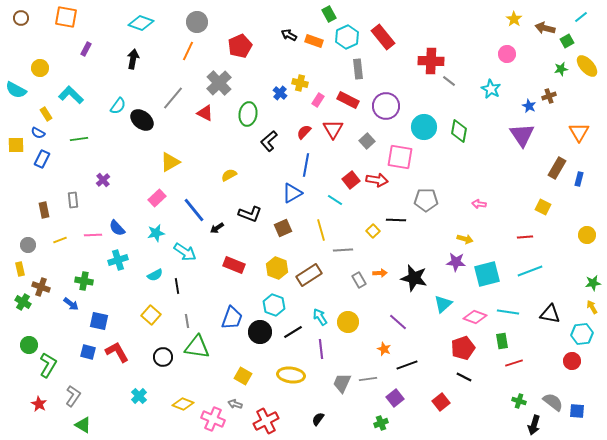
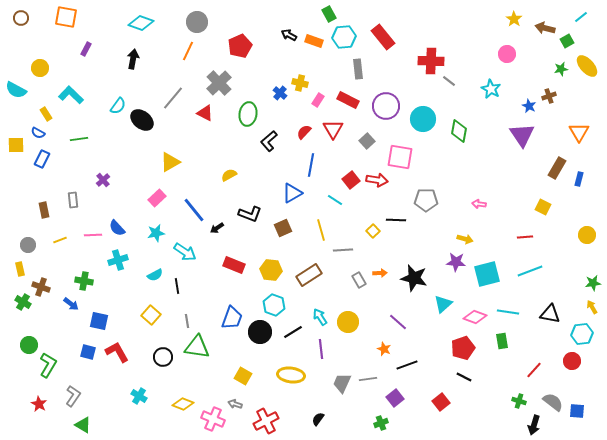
cyan hexagon at (347, 37): moved 3 px left; rotated 20 degrees clockwise
cyan circle at (424, 127): moved 1 px left, 8 px up
blue line at (306, 165): moved 5 px right
yellow hexagon at (277, 268): moved 6 px left, 2 px down; rotated 15 degrees counterclockwise
red line at (514, 363): moved 20 px right, 7 px down; rotated 30 degrees counterclockwise
cyan cross at (139, 396): rotated 14 degrees counterclockwise
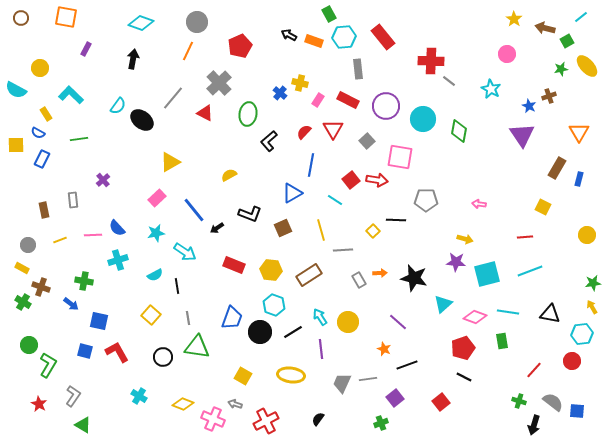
yellow rectangle at (20, 269): moved 2 px right, 1 px up; rotated 48 degrees counterclockwise
gray line at (187, 321): moved 1 px right, 3 px up
blue square at (88, 352): moved 3 px left, 1 px up
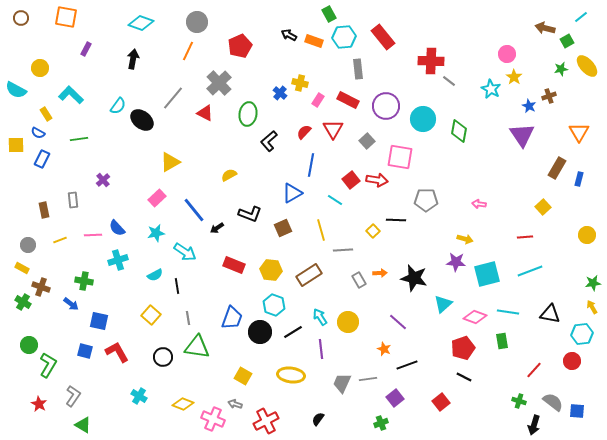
yellow star at (514, 19): moved 58 px down
yellow square at (543, 207): rotated 21 degrees clockwise
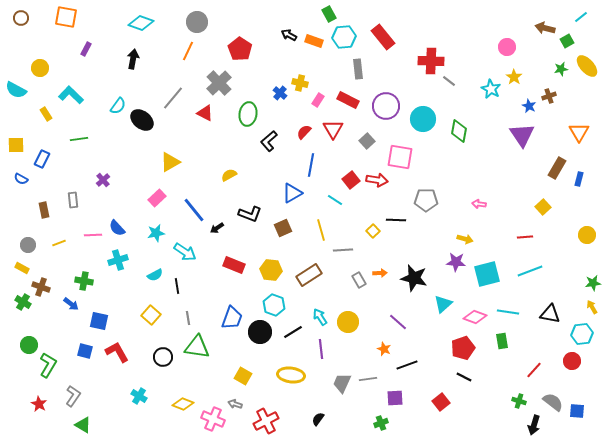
red pentagon at (240, 46): moved 3 px down; rotated 15 degrees counterclockwise
pink circle at (507, 54): moved 7 px up
blue semicircle at (38, 133): moved 17 px left, 46 px down
yellow line at (60, 240): moved 1 px left, 3 px down
purple square at (395, 398): rotated 36 degrees clockwise
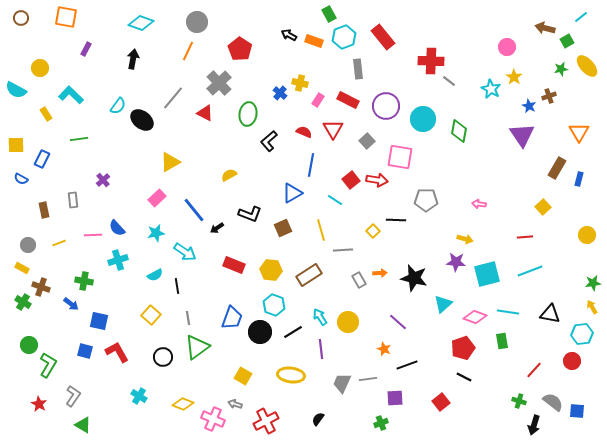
cyan hexagon at (344, 37): rotated 15 degrees counterclockwise
red semicircle at (304, 132): rotated 70 degrees clockwise
green triangle at (197, 347): rotated 44 degrees counterclockwise
